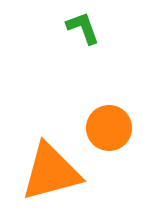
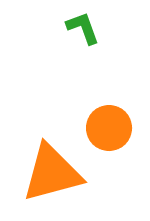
orange triangle: moved 1 px right, 1 px down
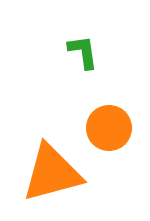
green L-shape: moved 24 px down; rotated 12 degrees clockwise
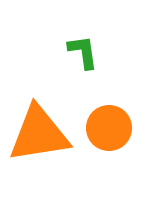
orange triangle: moved 13 px left, 39 px up; rotated 6 degrees clockwise
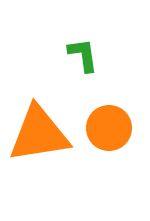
green L-shape: moved 3 px down
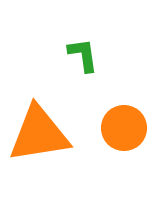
orange circle: moved 15 px right
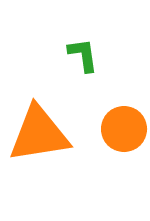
orange circle: moved 1 px down
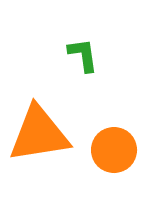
orange circle: moved 10 px left, 21 px down
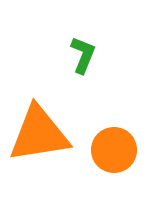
green L-shape: rotated 30 degrees clockwise
